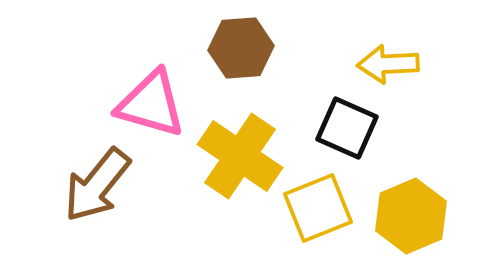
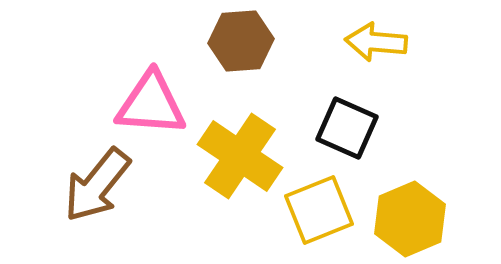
brown hexagon: moved 7 px up
yellow arrow: moved 12 px left, 22 px up; rotated 8 degrees clockwise
pink triangle: rotated 12 degrees counterclockwise
yellow square: moved 1 px right, 2 px down
yellow hexagon: moved 1 px left, 3 px down
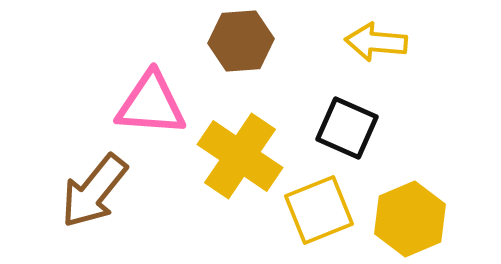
brown arrow: moved 3 px left, 6 px down
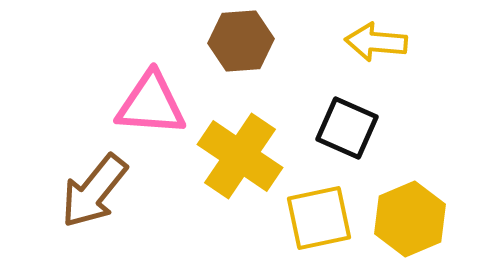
yellow square: moved 8 px down; rotated 10 degrees clockwise
